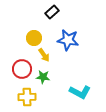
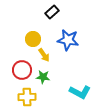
yellow circle: moved 1 px left, 1 px down
red circle: moved 1 px down
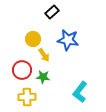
cyan L-shape: rotated 100 degrees clockwise
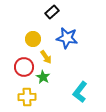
blue star: moved 1 px left, 2 px up
yellow arrow: moved 2 px right, 2 px down
red circle: moved 2 px right, 3 px up
green star: rotated 24 degrees clockwise
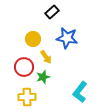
green star: rotated 24 degrees clockwise
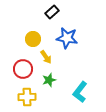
red circle: moved 1 px left, 2 px down
green star: moved 6 px right, 3 px down
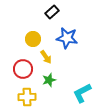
cyan L-shape: moved 2 px right, 1 px down; rotated 25 degrees clockwise
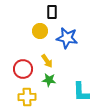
black rectangle: rotated 48 degrees counterclockwise
yellow circle: moved 7 px right, 8 px up
yellow arrow: moved 1 px right, 4 px down
green star: rotated 24 degrees clockwise
cyan L-shape: moved 1 px left, 1 px up; rotated 65 degrees counterclockwise
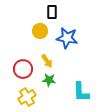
yellow cross: rotated 30 degrees counterclockwise
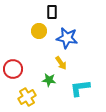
yellow circle: moved 1 px left
yellow arrow: moved 14 px right, 2 px down
red circle: moved 10 px left
cyan L-shape: moved 1 px left, 4 px up; rotated 85 degrees clockwise
